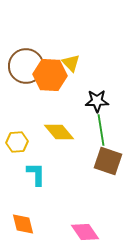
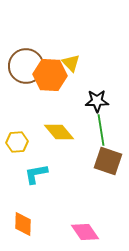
cyan L-shape: rotated 100 degrees counterclockwise
orange diamond: rotated 15 degrees clockwise
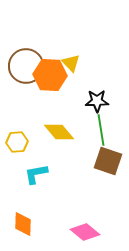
pink diamond: rotated 16 degrees counterclockwise
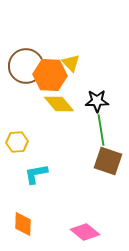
yellow diamond: moved 28 px up
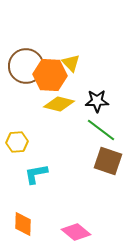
yellow diamond: rotated 36 degrees counterclockwise
green line: rotated 44 degrees counterclockwise
pink diamond: moved 9 px left
